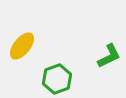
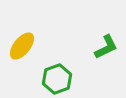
green L-shape: moved 3 px left, 9 px up
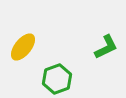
yellow ellipse: moved 1 px right, 1 px down
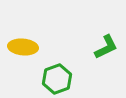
yellow ellipse: rotated 56 degrees clockwise
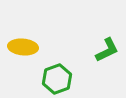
green L-shape: moved 1 px right, 3 px down
